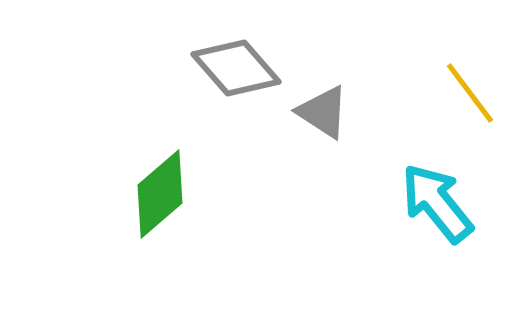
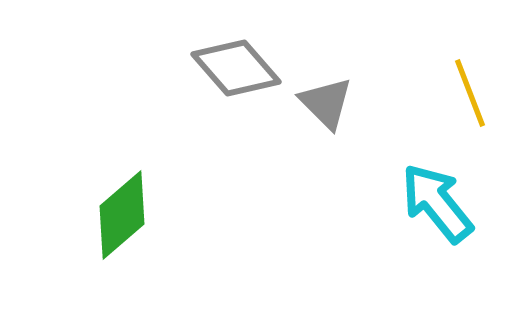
yellow line: rotated 16 degrees clockwise
gray triangle: moved 3 px right, 9 px up; rotated 12 degrees clockwise
green diamond: moved 38 px left, 21 px down
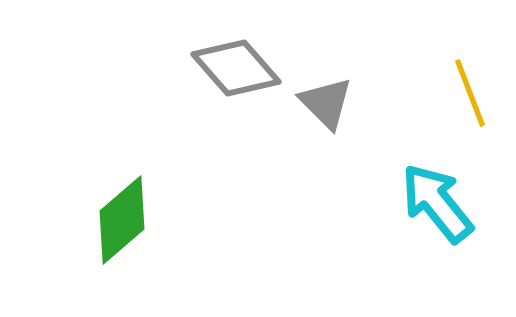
green diamond: moved 5 px down
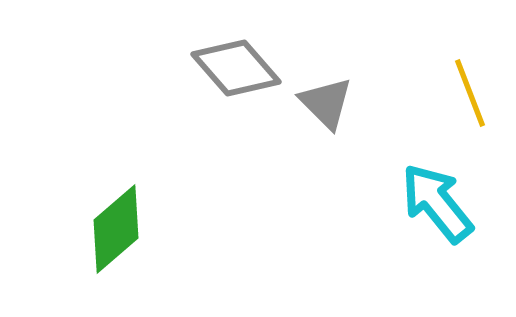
green diamond: moved 6 px left, 9 px down
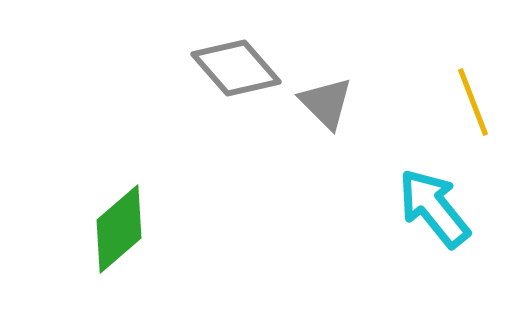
yellow line: moved 3 px right, 9 px down
cyan arrow: moved 3 px left, 5 px down
green diamond: moved 3 px right
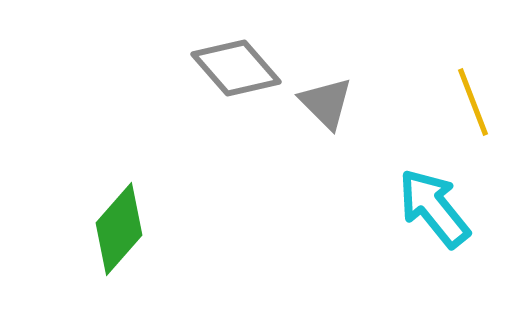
green diamond: rotated 8 degrees counterclockwise
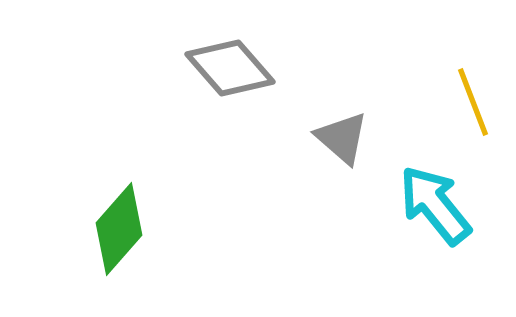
gray diamond: moved 6 px left
gray triangle: moved 16 px right, 35 px down; rotated 4 degrees counterclockwise
cyan arrow: moved 1 px right, 3 px up
